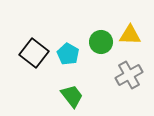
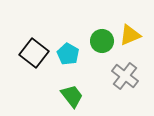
yellow triangle: rotated 25 degrees counterclockwise
green circle: moved 1 px right, 1 px up
gray cross: moved 4 px left, 1 px down; rotated 24 degrees counterclockwise
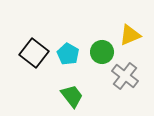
green circle: moved 11 px down
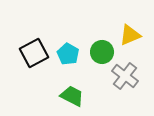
black square: rotated 24 degrees clockwise
green trapezoid: rotated 25 degrees counterclockwise
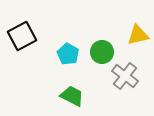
yellow triangle: moved 8 px right; rotated 10 degrees clockwise
black square: moved 12 px left, 17 px up
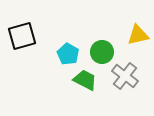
black square: rotated 12 degrees clockwise
green trapezoid: moved 13 px right, 16 px up
